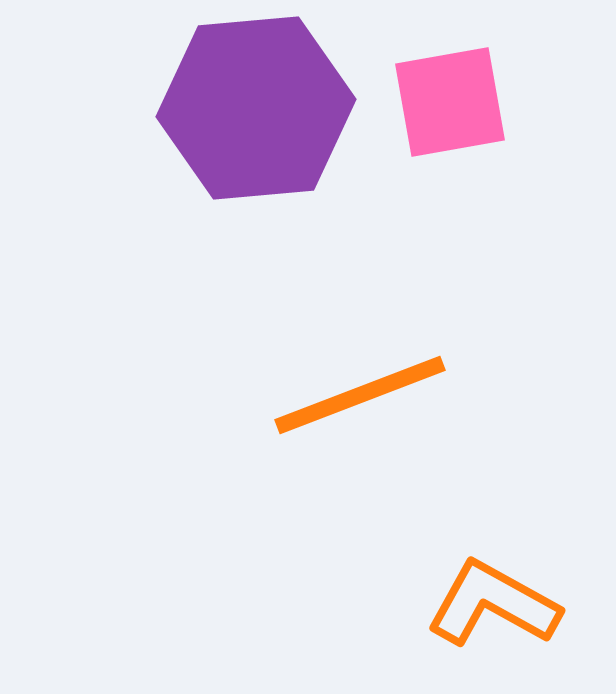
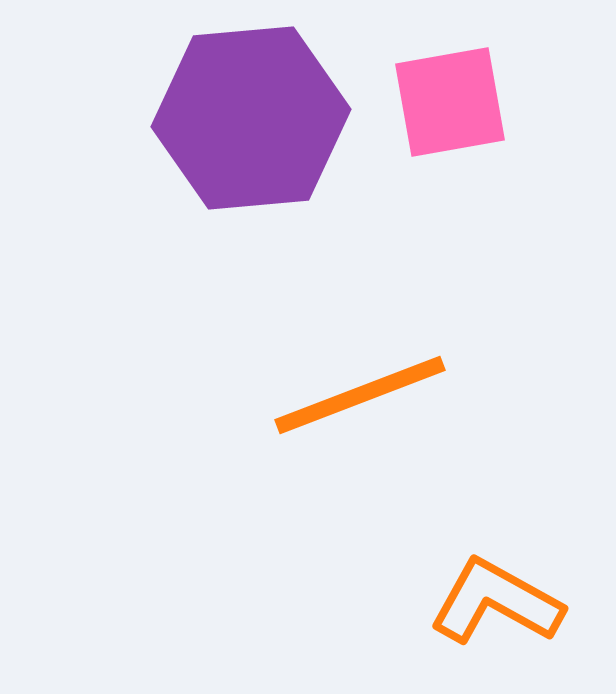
purple hexagon: moved 5 px left, 10 px down
orange L-shape: moved 3 px right, 2 px up
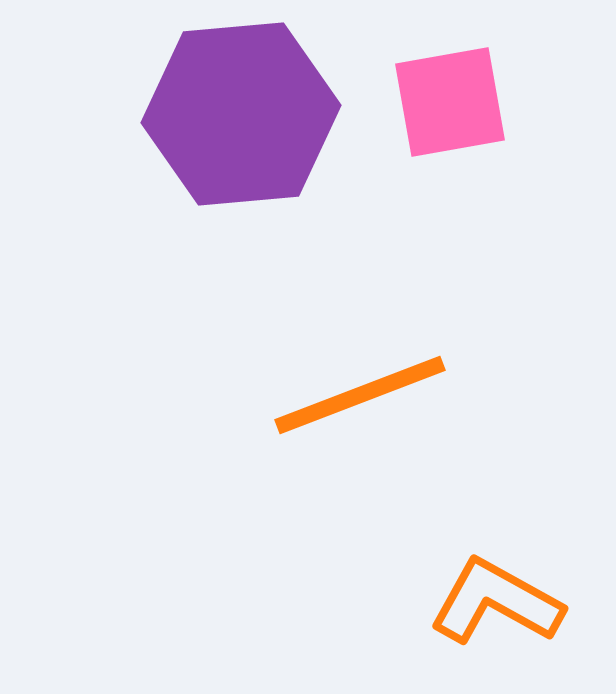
purple hexagon: moved 10 px left, 4 px up
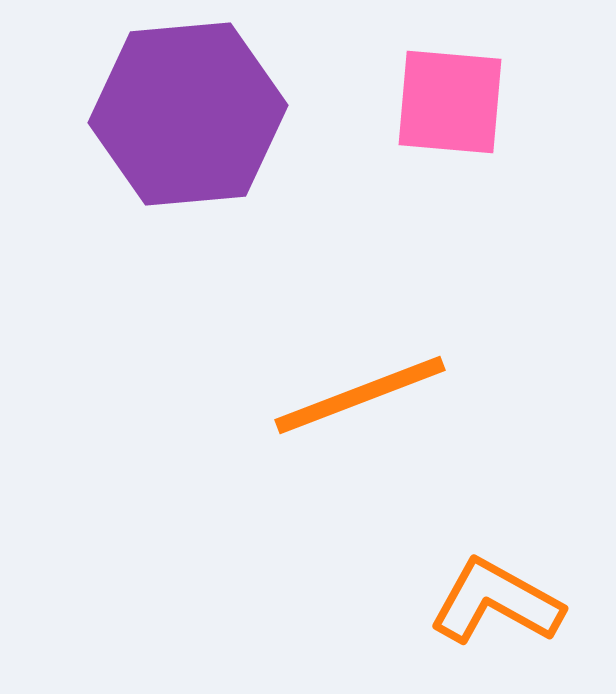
pink square: rotated 15 degrees clockwise
purple hexagon: moved 53 px left
